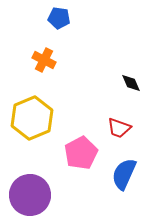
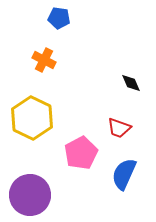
yellow hexagon: rotated 12 degrees counterclockwise
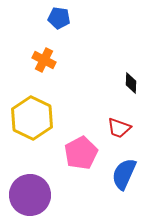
black diamond: rotated 25 degrees clockwise
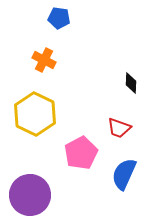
yellow hexagon: moved 3 px right, 4 px up
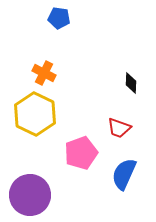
orange cross: moved 13 px down
pink pentagon: rotated 8 degrees clockwise
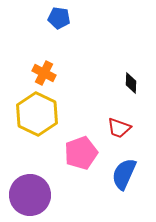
yellow hexagon: moved 2 px right
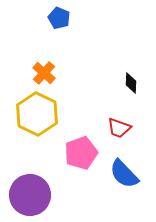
blue pentagon: rotated 15 degrees clockwise
orange cross: rotated 15 degrees clockwise
blue semicircle: rotated 68 degrees counterclockwise
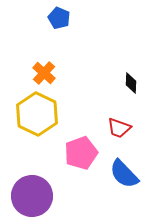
purple circle: moved 2 px right, 1 px down
